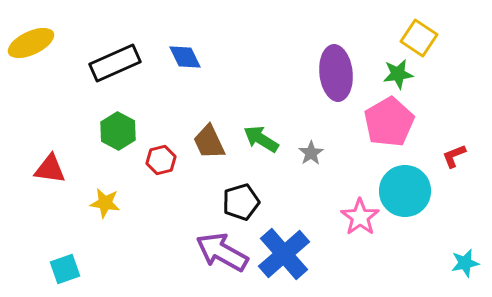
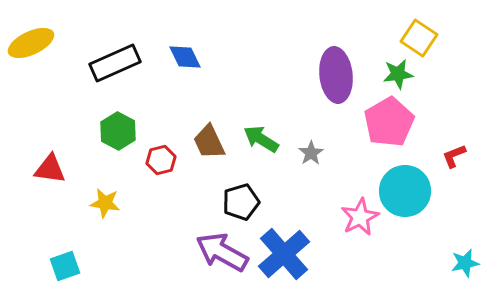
purple ellipse: moved 2 px down
pink star: rotated 9 degrees clockwise
cyan square: moved 3 px up
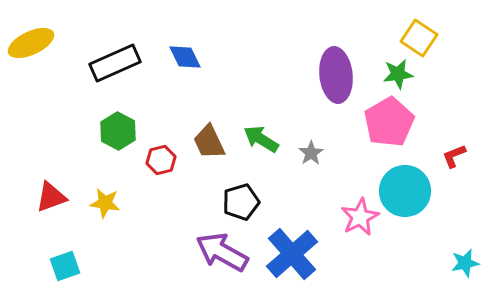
red triangle: moved 1 px right, 28 px down; rotated 28 degrees counterclockwise
blue cross: moved 8 px right
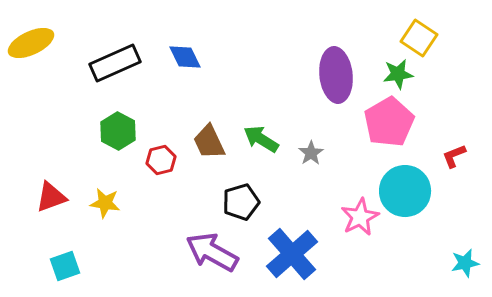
purple arrow: moved 10 px left
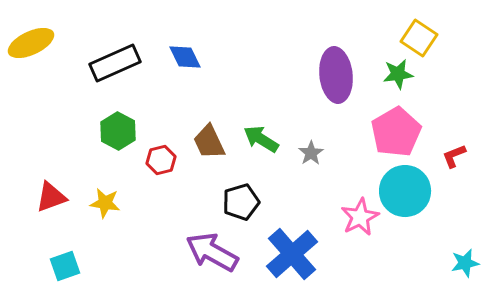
pink pentagon: moved 7 px right, 10 px down
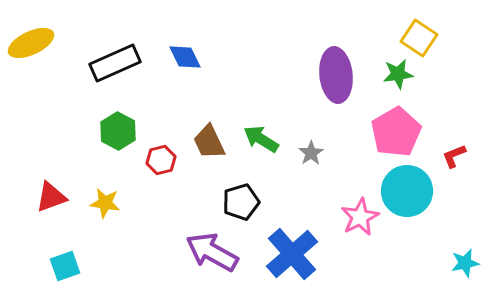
cyan circle: moved 2 px right
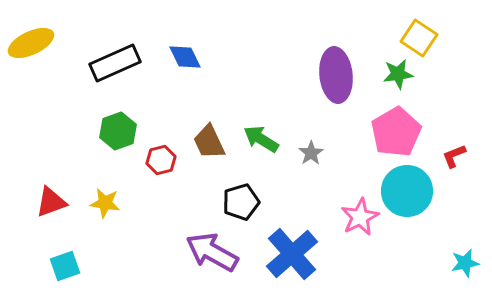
green hexagon: rotated 12 degrees clockwise
red triangle: moved 5 px down
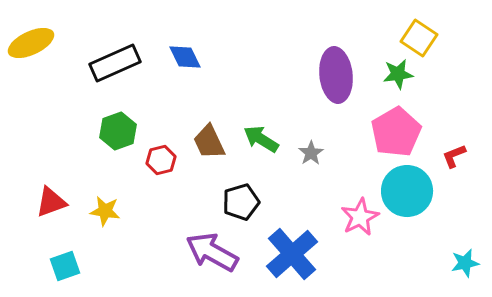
yellow star: moved 8 px down
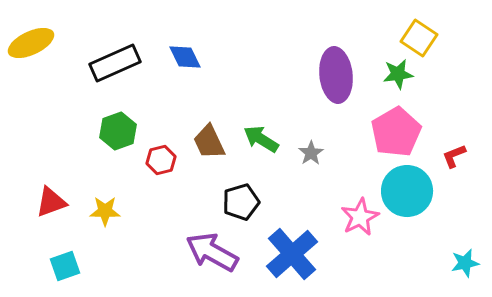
yellow star: rotated 8 degrees counterclockwise
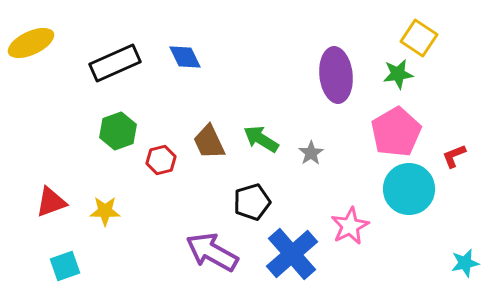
cyan circle: moved 2 px right, 2 px up
black pentagon: moved 11 px right
pink star: moved 10 px left, 9 px down
